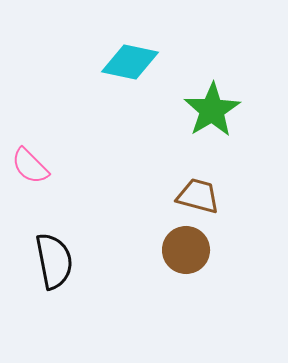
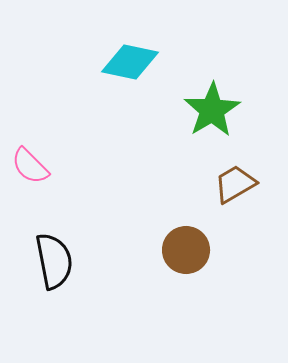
brown trapezoid: moved 37 px right, 12 px up; rotated 45 degrees counterclockwise
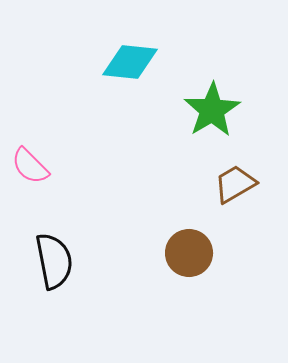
cyan diamond: rotated 6 degrees counterclockwise
brown circle: moved 3 px right, 3 px down
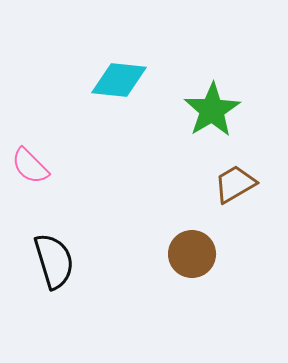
cyan diamond: moved 11 px left, 18 px down
brown circle: moved 3 px right, 1 px down
black semicircle: rotated 6 degrees counterclockwise
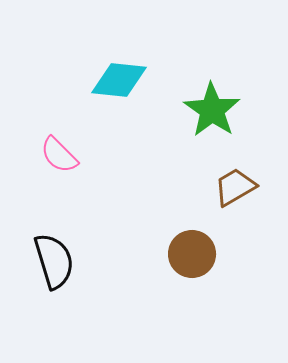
green star: rotated 6 degrees counterclockwise
pink semicircle: moved 29 px right, 11 px up
brown trapezoid: moved 3 px down
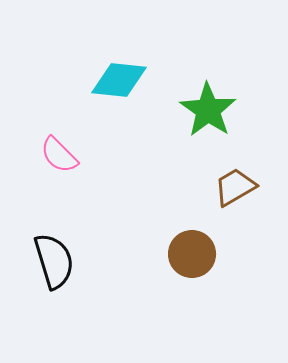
green star: moved 4 px left
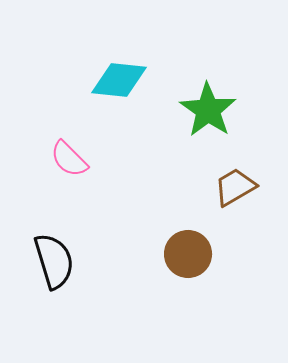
pink semicircle: moved 10 px right, 4 px down
brown circle: moved 4 px left
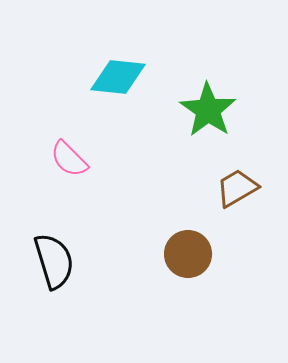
cyan diamond: moved 1 px left, 3 px up
brown trapezoid: moved 2 px right, 1 px down
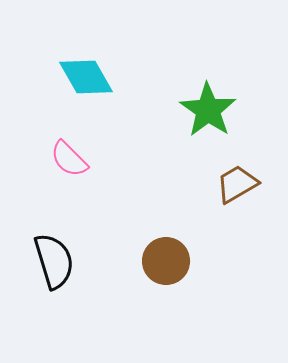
cyan diamond: moved 32 px left; rotated 54 degrees clockwise
brown trapezoid: moved 4 px up
brown circle: moved 22 px left, 7 px down
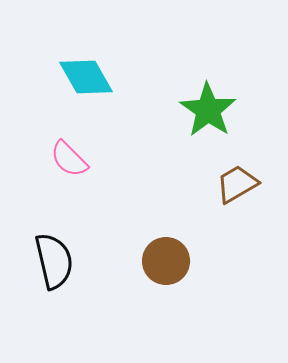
black semicircle: rotated 4 degrees clockwise
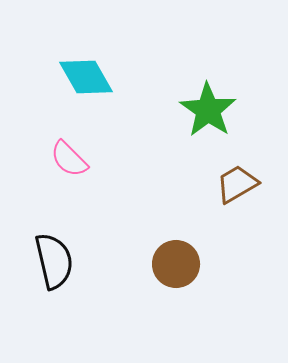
brown circle: moved 10 px right, 3 px down
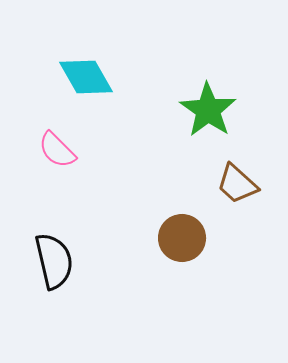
pink semicircle: moved 12 px left, 9 px up
brown trapezoid: rotated 108 degrees counterclockwise
brown circle: moved 6 px right, 26 px up
